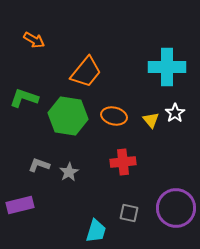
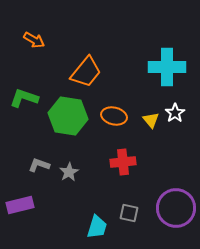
cyan trapezoid: moved 1 px right, 4 px up
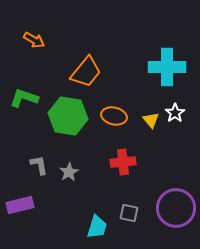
gray L-shape: rotated 60 degrees clockwise
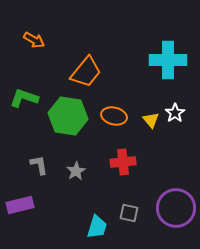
cyan cross: moved 1 px right, 7 px up
gray star: moved 7 px right, 1 px up
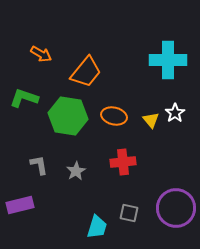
orange arrow: moved 7 px right, 14 px down
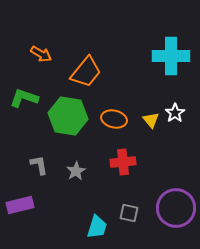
cyan cross: moved 3 px right, 4 px up
orange ellipse: moved 3 px down
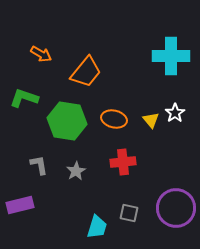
green hexagon: moved 1 px left, 5 px down
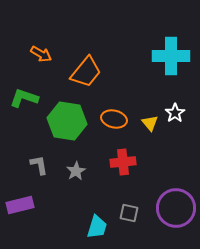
yellow triangle: moved 1 px left, 3 px down
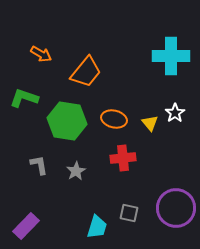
red cross: moved 4 px up
purple rectangle: moved 6 px right, 21 px down; rotated 32 degrees counterclockwise
